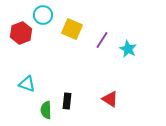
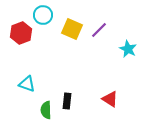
purple line: moved 3 px left, 10 px up; rotated 12 degrees clockwise
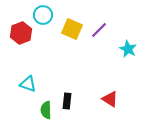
cyan triangle: moved 1 px right
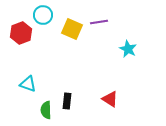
purple line: moved 8 px up; rotated 36 degrees clockwise
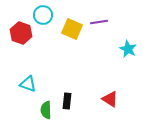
red hexagon: rotated 20 degrees counterclockwise
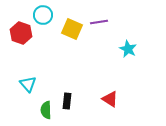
cyan triangle: rotated 30 degrees clockwise
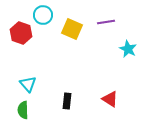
purple line: moved 7 px right
green semicircle: moved 23 px left
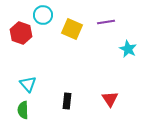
red triangle: rotated 24 degrees clockwise
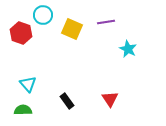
black rectangle: rotated 42 degrees counterclockwise
green semicircle: rotated 90 degrees clockwise
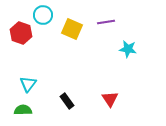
cyan star: rotated 18 degrees counterclockwise
cyan triangle: rotated 18 degrees clockwise
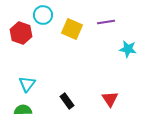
cyan triangle: moved 1 px left
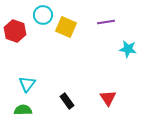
yellow square: moved 6 px left, 2 px up
red hexagon: moved 6 px left, 2 px up
red triangle: moved 2 px left, 1 px up
